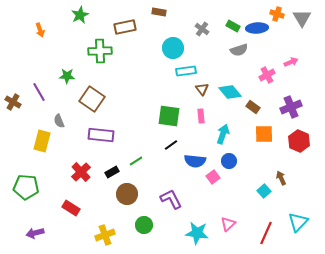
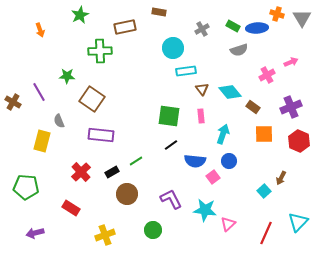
gray cross at (202, 29): rotated 24 degrees clockwise
brown arrow at (281, 178): rotated 128 degrees counterclockwise
green circle at (144, 225): moved 9 px right, 5 px down
cyan star at (197, 233): moved 8 px right, 23 px up
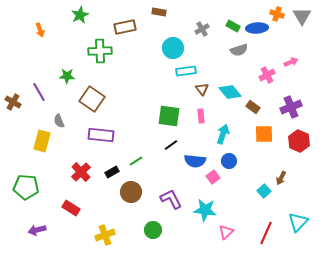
gray triangle at (302, 18): moved 2 px up
brown circle at (127, 194): moved 4 px right, 2 px up
pink triangle at (228, 224): moved 2 px left, 8 px down
purple arrow at (35, 233): moved 2 px right, 3 px up
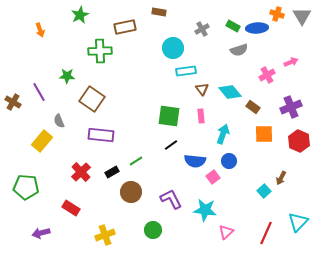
yellow rectangle at (42, 141): rotated 25 degrees clockwise
purple arrow at (37, 230): moved 4 px right, 3 px down
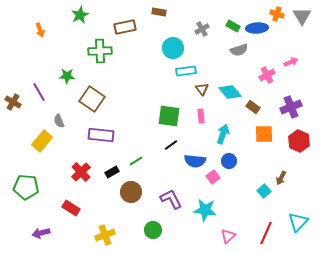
pink triangle at (226, 232): moved 2 px right, 4 px down
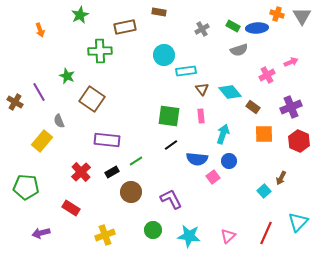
cyan circle at (173, 48): moved 9 px left, 7 px down
green star at (67, 76): rotated 21 degrees clockwise
brown cross at (13, 102): moved 2 px right
purple rectangle at (101, 135): moved 6 px right, 5 px down
blue semicircle at (195, 161): moved 2 px right, 2 px up
cyan star at (205, 210): moved 16 px left, 26 px down
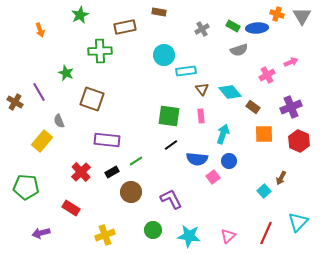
green star at (67, 76): moved 1 px left, 3 px up
brown square at (92, 99): rotated 15 degrees counterclockwise
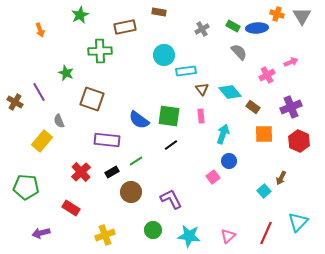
gray semicircle at (239, 50): moved 2 px down; rotated 114 degrees counterclockwise
blue semicircle at (197, 159): moved 58 px left, 39 px up; rotated 30 degrees clockwise
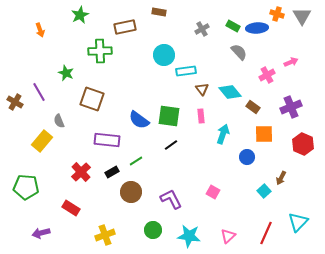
red hexagon at (299, 141): moved 4 px right, 3 px down
blue circle at (229, 161): moved 18 px right, 4 px up
pink square at (213, 177): moved 15 px down; rotated 24 degrees counterclockwise
